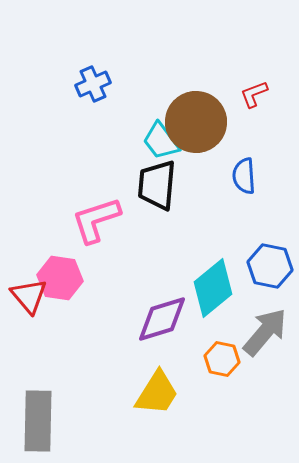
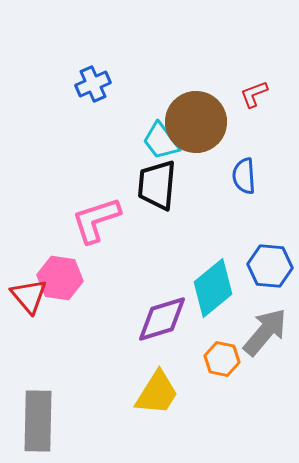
blue hexagon: rotated 6 degrees counterclockwise
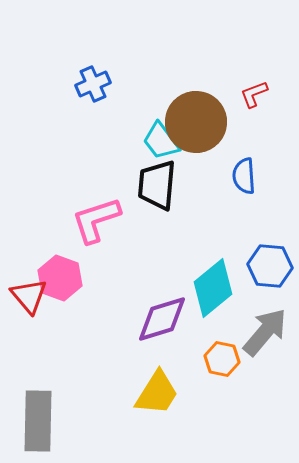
pink hexagon: rotated 12 degrees clockwise
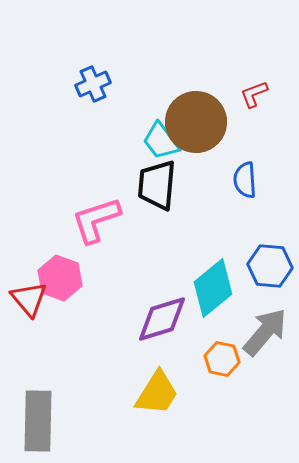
blue semicircle: moved 1 px right, 4 px down
red triangle: moved 3 px down
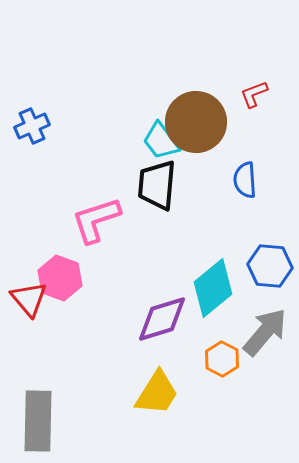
blue cross: moved 61 px left, 42 px down
orange hexagon: rotated 16 degrees clockwise
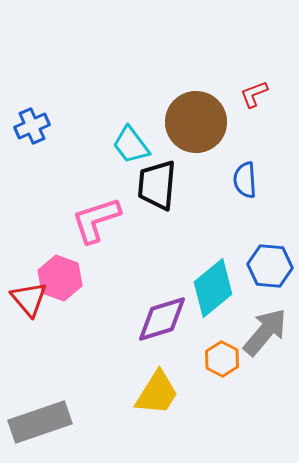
cyan trapezoid: moved 30 px left, 4 px down
gray rectangle: moved 2 px right, 1 px down; rotated 70 degrees clockwise
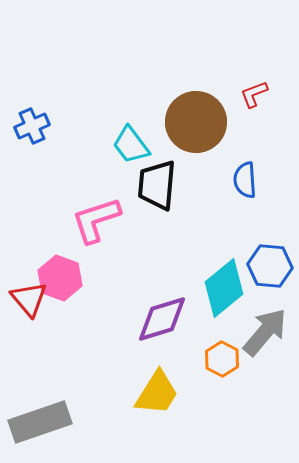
cyan diamond: moved 11 px right
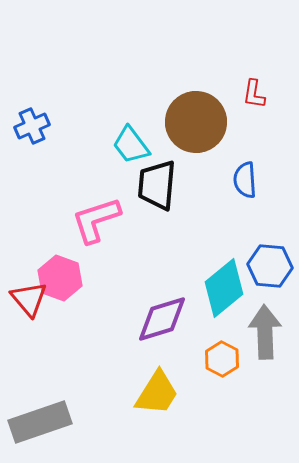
red L-shape: rotated 60 degrees counterclockwise
gray arrow: rotated 42 degrees counterclockwise
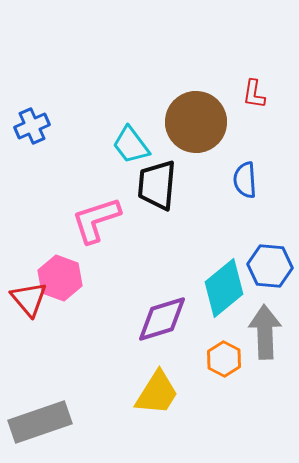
orange hexagon: moved 2 px right
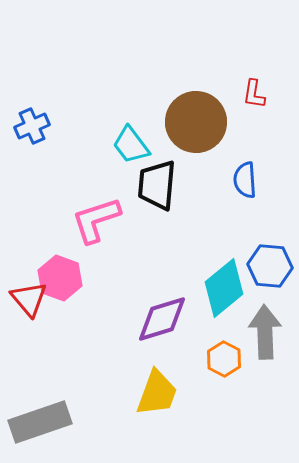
yellow trapezoid: rotated 12 degrees counterclockwise
